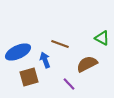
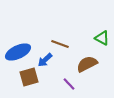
blue arrow: rotated 112 degrees counterclockwise
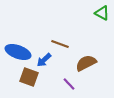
green triangle: moved 25 px up
blue ellipse: rotated 45 degrees clockwise
blue arrow: moved 1 px left
brown semicircle: moved 1 px left, 1 px up
brown square: rotated 36 degrees clockwise
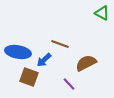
blue ellipse: rotated 10 degrees counterclockwise
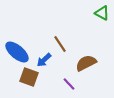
brown line: rotated 36 degrees clockwise
blue ellipse: moved 1 px left; rotated 30 degrees clockwise
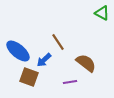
brown line: moved 2 px left, 2 px up
blue ellipse: moved 1 px right, 1 px up
brown semicircle: rotated 65 degrees clockwise
purple line: moved 1 px right, 2 px up; rotated 56 degrees counterclockwise
